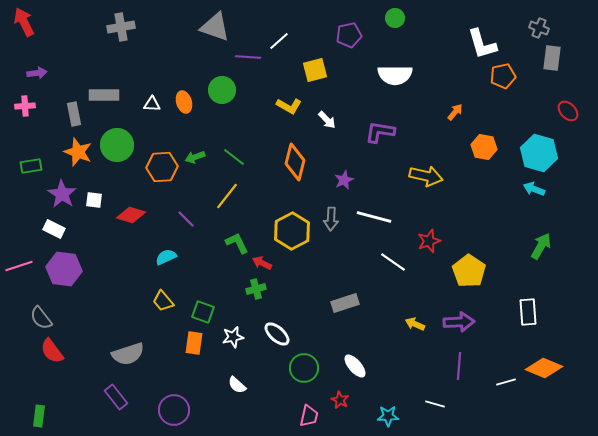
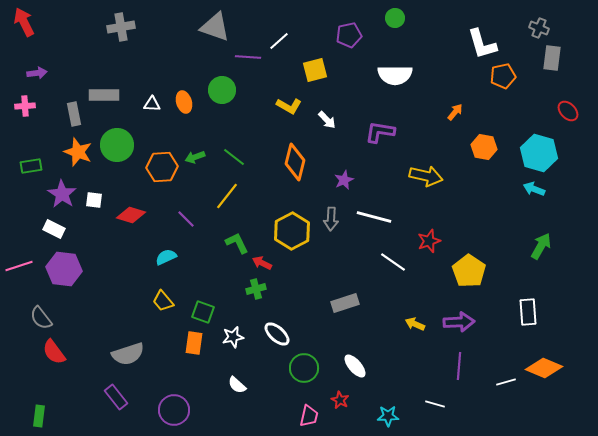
red semicircle at (52, 351): moved 2 px right, 1 px down
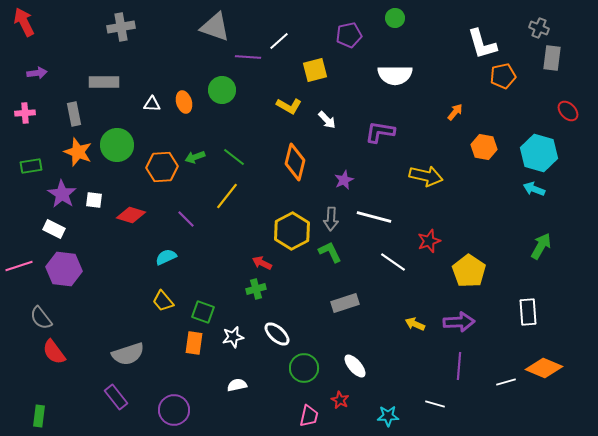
gray rectangle at (104, 95): moved 13 px up
pink cross at (25, 106): moved 7 px down
green L-shape at (237, 243): moved 93 px right, 9 px down
white semicircle at (237, 385): rotated 126 degrees clockwise
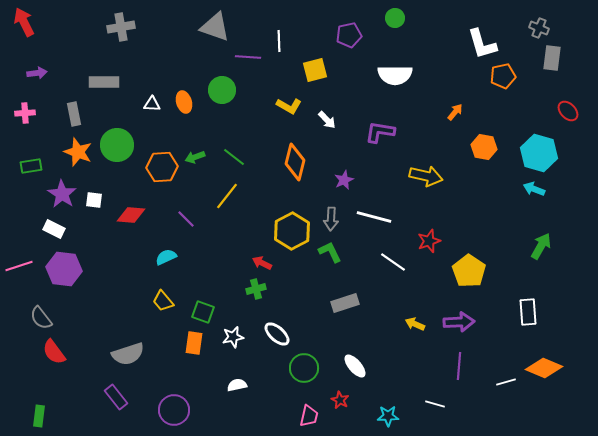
white line at (279, 41): rotated 50 degrees counterclockwise
red diamond at (131, 215): rotated 12 degrees counterclockwise
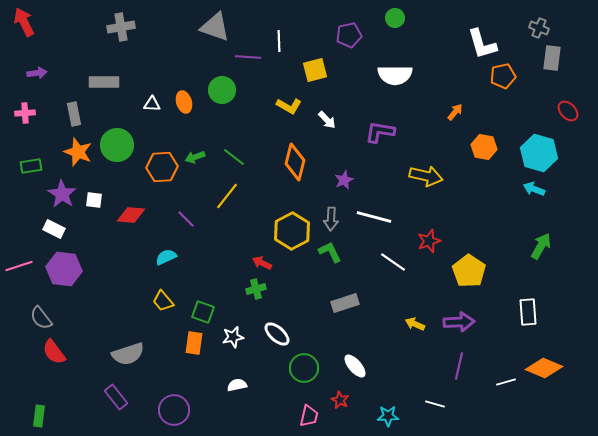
purple line at (459, 366): rotated 8 degrees clockwise
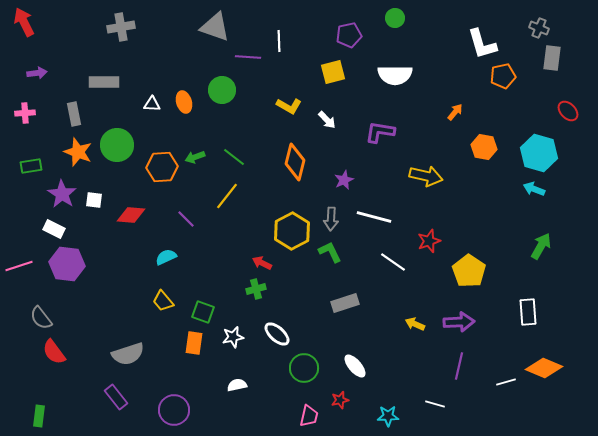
yellow square at (315, 70): moved 18 px right, 2 px down
purple hexagon at (64, 269): moved 3 px right, 5 px up
red star at (340, 400): rotated 30 degrees clockwise
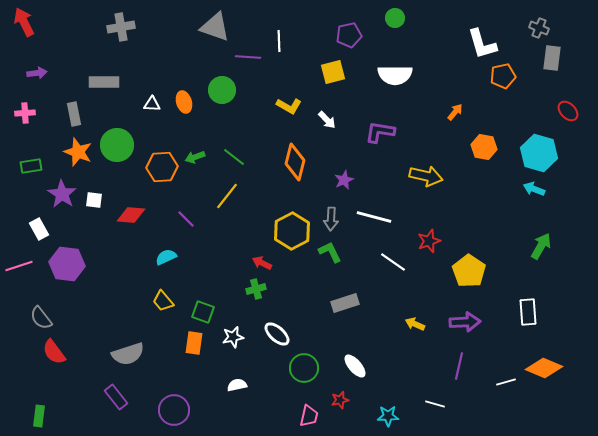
white rectangle at (54, 229): moved 15 px left; rotated 35 degrees clockwise
purple arrow at (459, 322): moved 6 px right
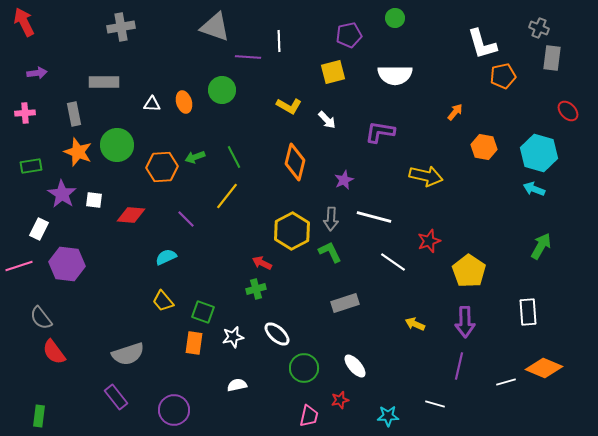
green line at (234, 157): rotated 25 degrees clockwise
white rectangle at (39, 229): rotated 55 degrees clockwise
purple arrow at (465, 322): rotated 92 degrees clockwise
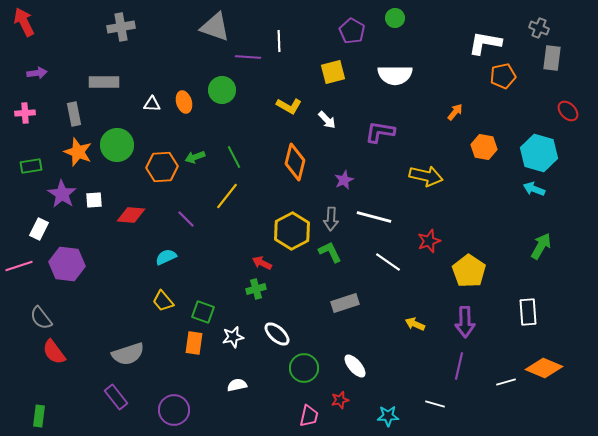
purple pentagon at (349, 35): moved 3 px right, 4 px up; rotated 30 degrees counterclockwise
white L-shape at (482, 44): moved 3 px right, 1 px up; rotated 116 degrees clockwise
white square at (94, 200): rotated 12 degrees counterclockwise
white line at (393, 262): moved 5 px left
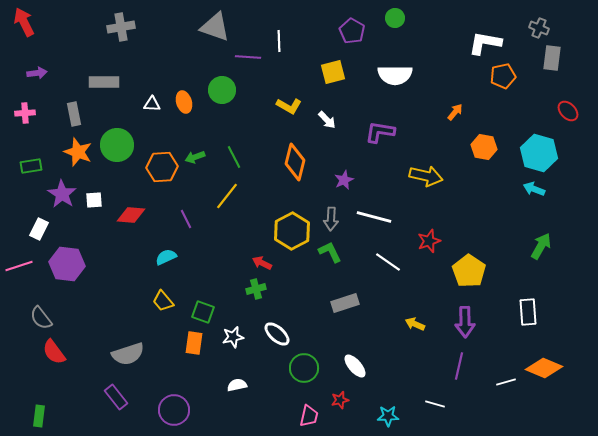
purple line at (186, 219): rotated 18 degrees clockwise
